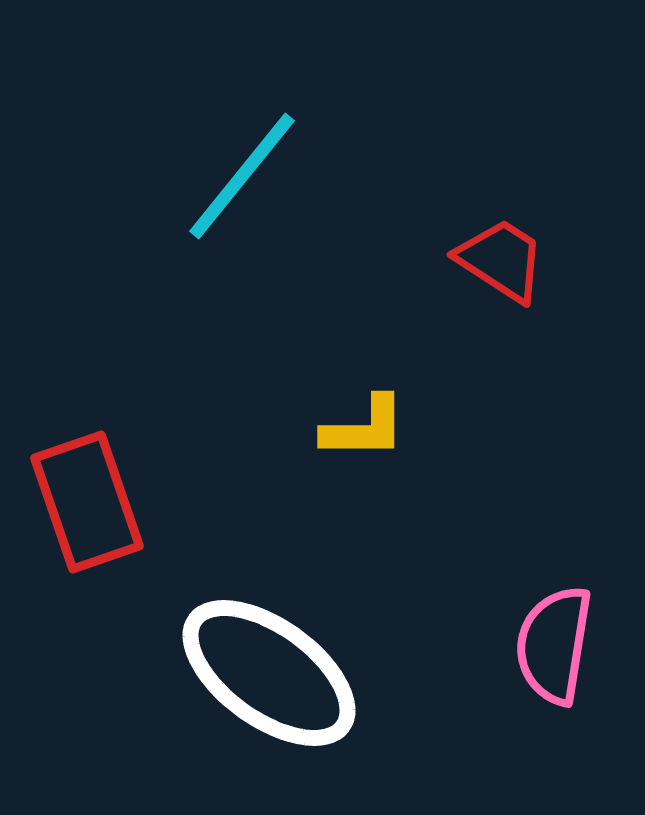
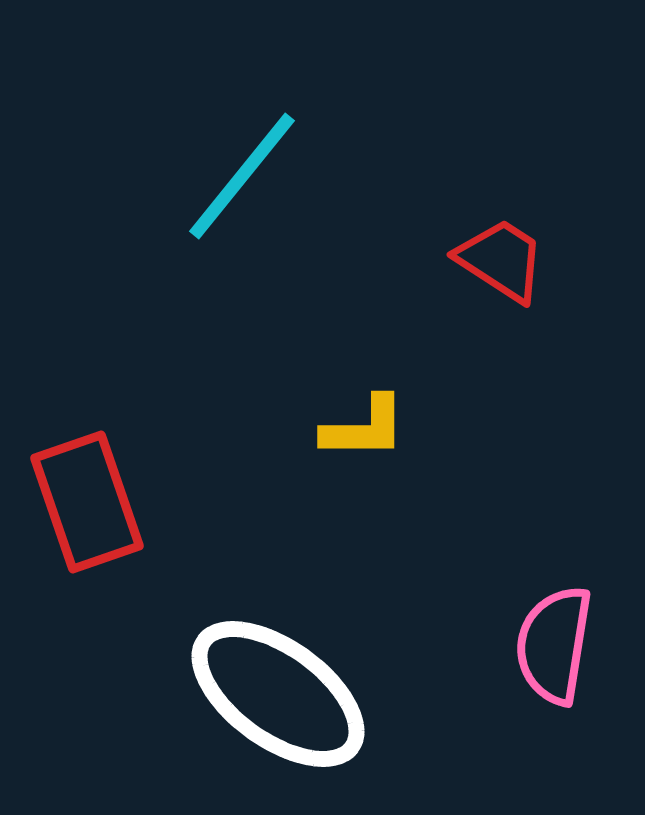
white ellipse: moved 9 px right, 21 px down
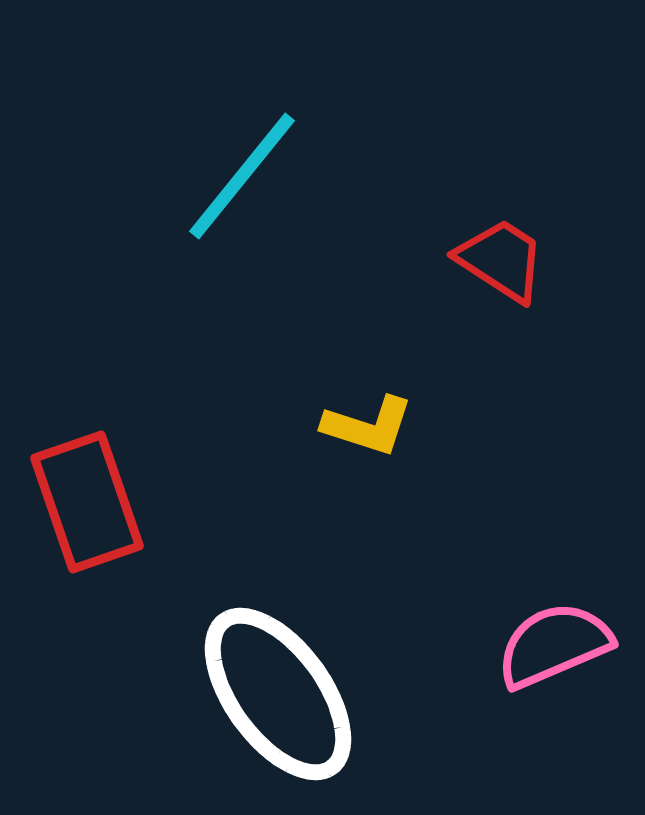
yellow L-shape: moved 4 px right, 2 px up; rotated 18 degrees clockwise
pink semicircle: rotated 58 degrees clockwise
white ellipse: rotated 18 degrees clockwise
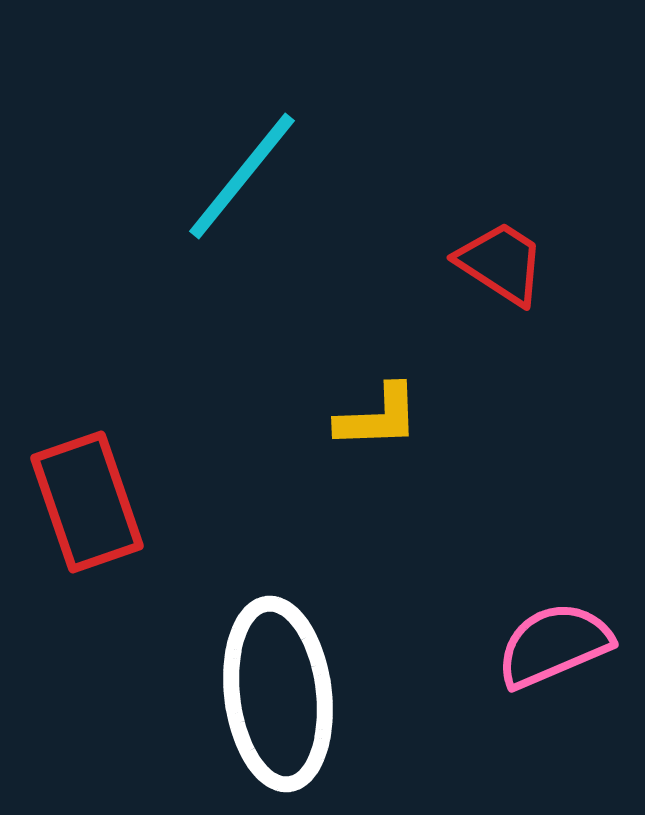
red trapezoid: moved 3 px down
yellow L-shape: moved 10 px right, 9 px up; rotated 20 degrees counterclockwise
white ellipse: rotated 29 degrees clockwise
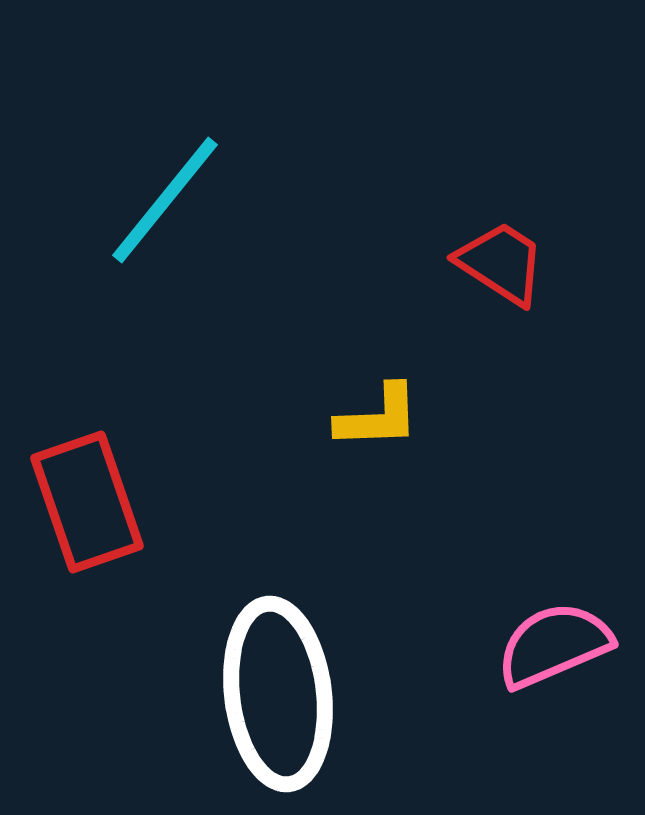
cyan line: moved 77 px left, 24 px down
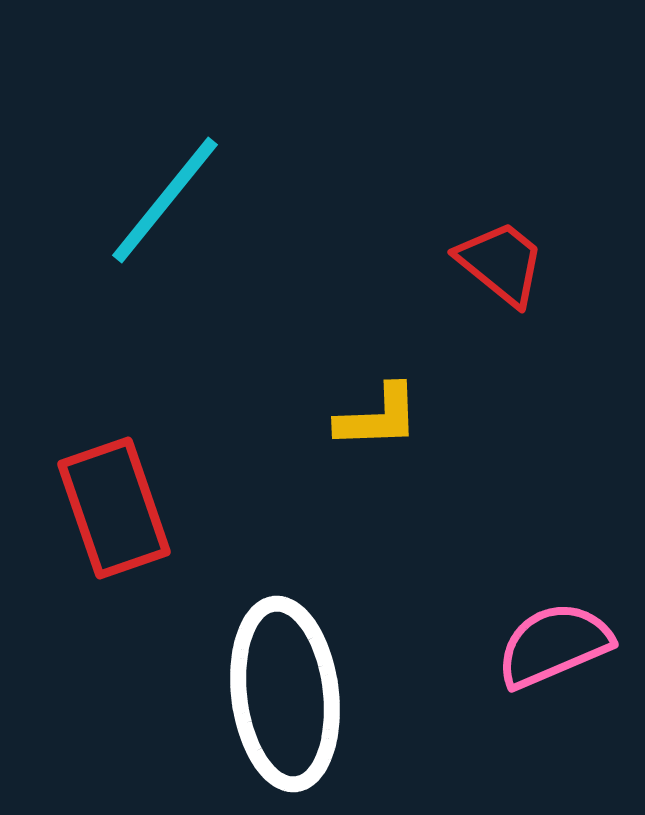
red trapezoid: rotated 6 degrees clockwise
red rectangle: moved 27 px right, 6 px down
white ellipse: moved 7 px right
